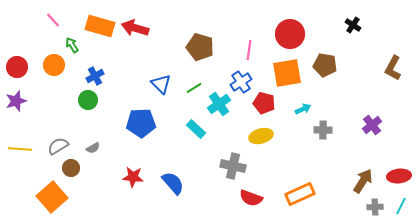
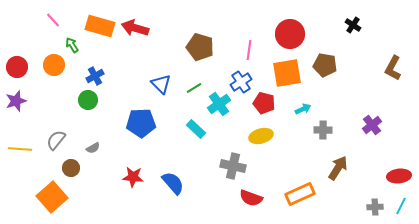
gray semicircle at (58, 146): moved 2 px left, 6 px up; rotated 20 degrees counterclockwise
brown arrow at (363, 181): moved 25 px left, 13 px up
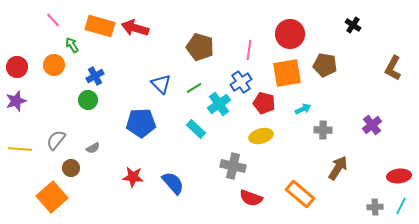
orange rectangle at (300, 194): rotated 64 degrees clockwise
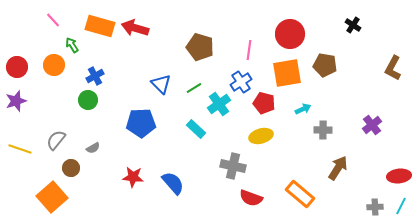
yellow line at (20, 149): rotated 15 degrees clockwise
